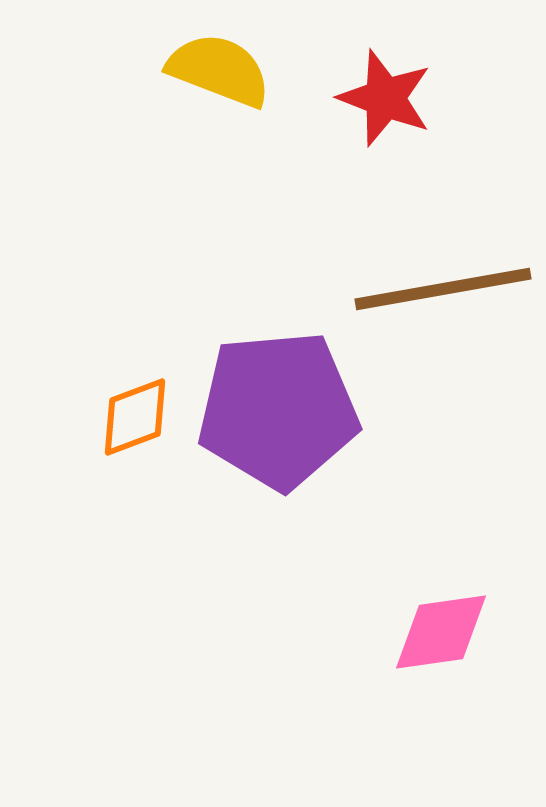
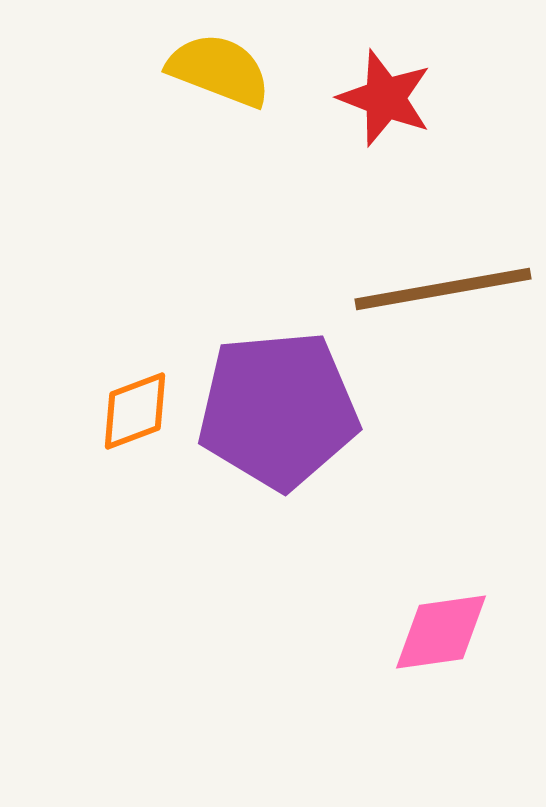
orange diamond: moved 6 px up
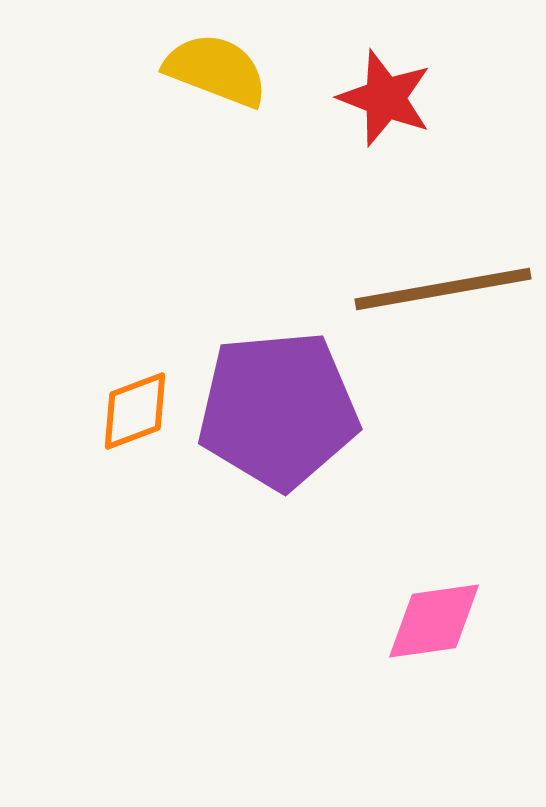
yellow semicircle: moved 3 px left
pink diamond: moved 7 px left, 11 px up
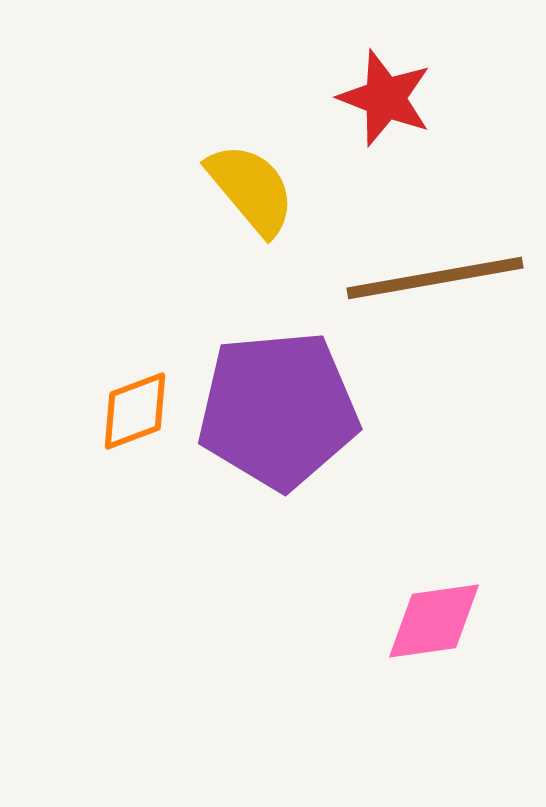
yellow semicircle: moved 35 px right, 119 px down; rotated 29 degrees clockwise
brown line: moved 8 px left, 11 px up
